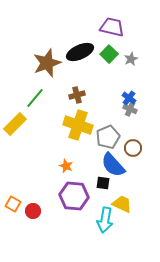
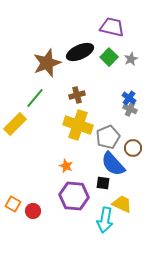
green square: moved 3 px down
blue semicircle: moved 1 px up
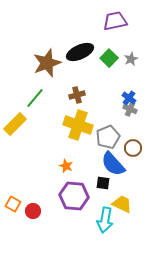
purple trapezoid: moved 3 px right, 6 px up; rotated 25 degrees counterclockwise
green square: moved 1 px down
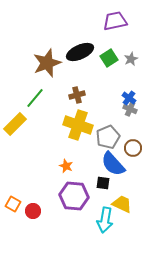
green square: rotated 12 degrees clockwise
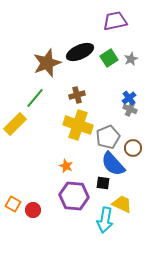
blue cross: rotated 16 degrees clockwise
red circle: moved 1 px up
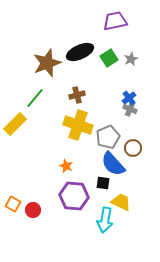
yellow trapezoid: moved 1 px left, 2 px up
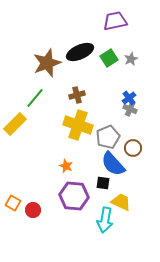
orange square: moved 1 px up
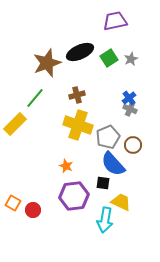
brown circle: moved 3 px up
purple hexagon: rotated 12 degrees counterclockwise
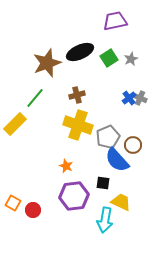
gray cross: moved 10 px right, 11 px up
blue semicircle: moved 4 px right, 4 px up
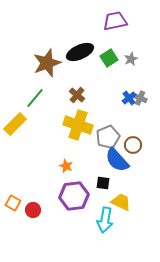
brown cross: rotated 35 degrees counterclockwise
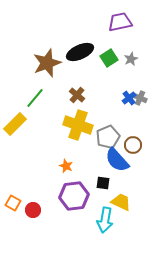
purple trapezoid: moved 5 px right, 1 px down
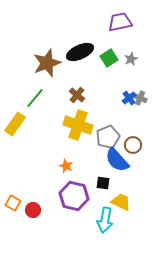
yellow rectangle: rotated 10 degrees counterclockwise
purple hexagon: rotated 20 degrees clockwise
